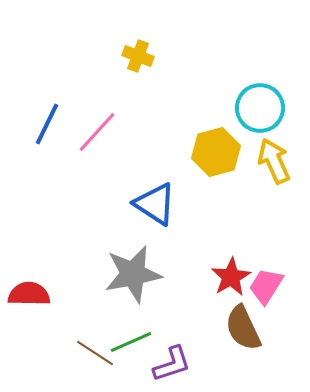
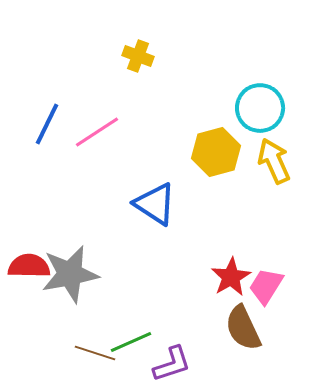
pink line: rotated 15 degrees clockwise
gray star: moved 63 px left
red semicircle: moved 28 px up
brown line: rotated 15 degrees counterclockwise
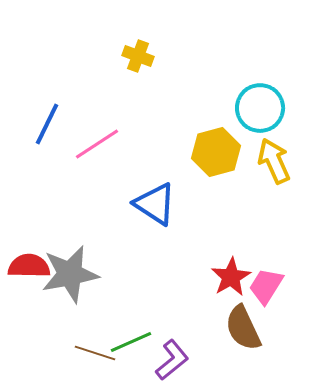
pink line: moved 12 px down
purple L-shape: moved 4 px up; rotated 21 degrees counterclockwise
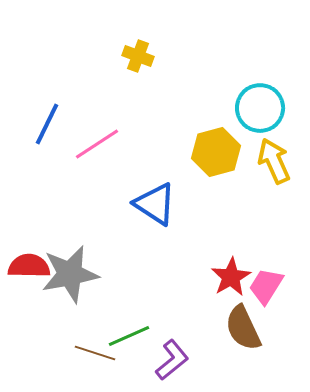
green line: moved 2 px left, 6 px up
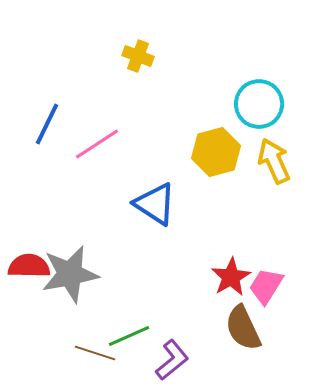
cyan circle: moved 1 px left, 4 px up
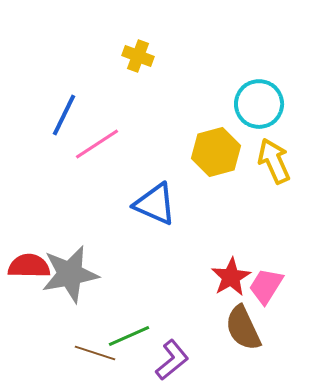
blue line: moved 17 px right, 9 px up
blue triangle: rotated 9 degrees counterclockwise
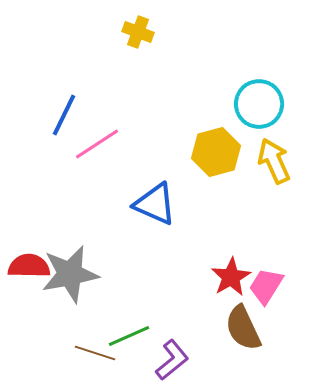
yellow cross: moved 24 px up
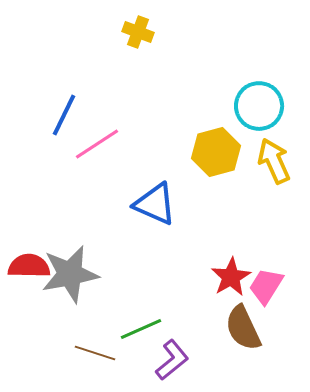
cyan circle: moved 2 px down
green line: moved 12 px right, 7 px up
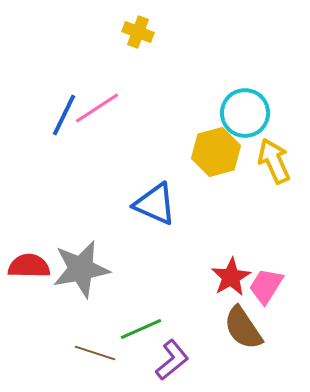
cyan circle: moved 14 px left, 7 px down
pink line: moved 36 px up
gray star: moved 11 px right, 5 px up
brown semicircle: rotated 9 degrees counterclockwise
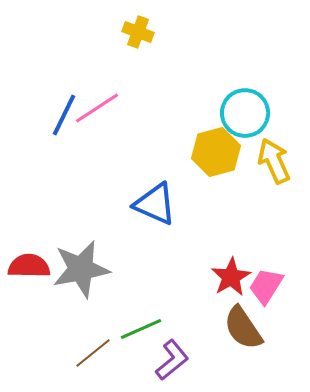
brown line: moved 2 px left; rotated 57 degrees counterclockwise
